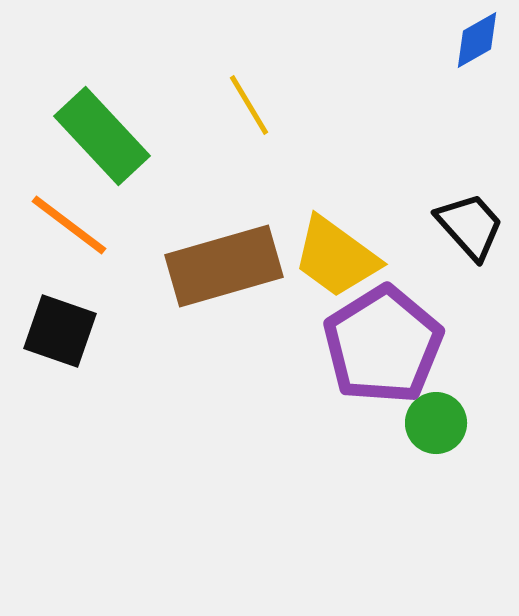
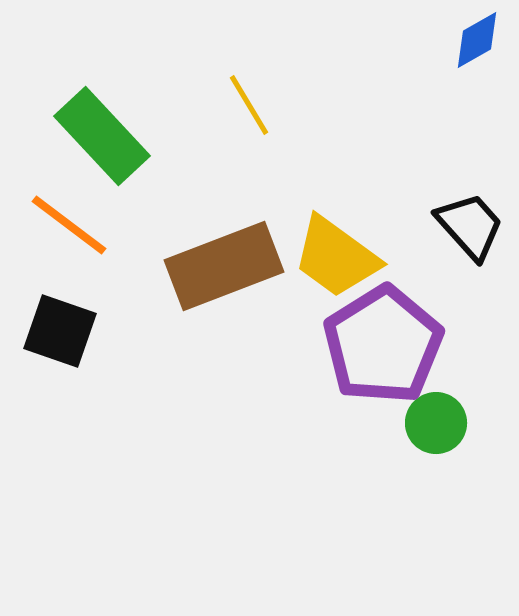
brown rectangle: rotated 5 degrees counterclockwise
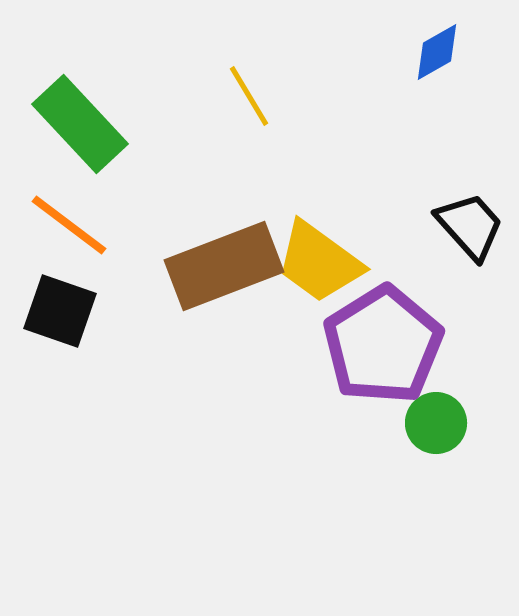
blue diamond: moved 40 px left, 12 px down
yellow line: moved 9 px up
green rectangle: moved 22 px left, 12 px up
yellow trapezoid: moved 17 px left, 5 px down
black square: moved 20 px up
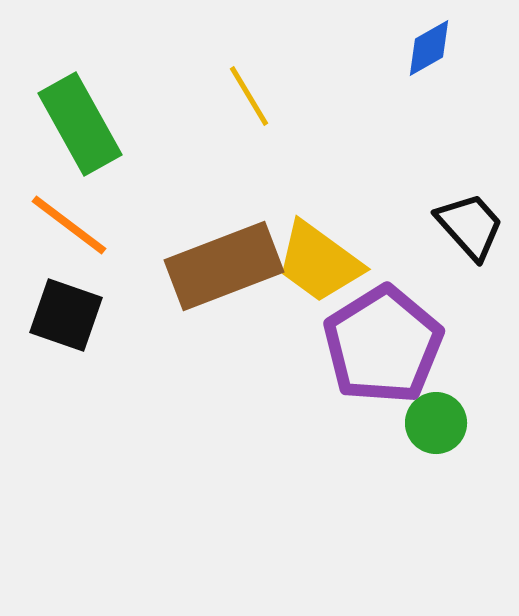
blue diamond: moved 8 px left, 4 px up
green rectangle: rotated 14 degrees clockwise
black square: moved 6 px right, 4 px down
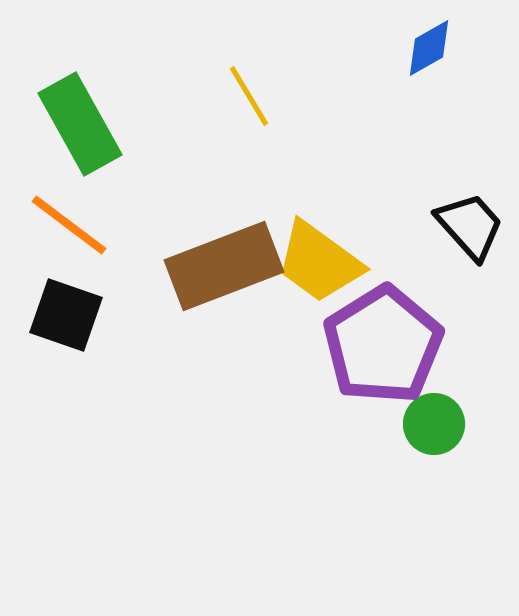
green circle: moved 2 px left, 1 px down
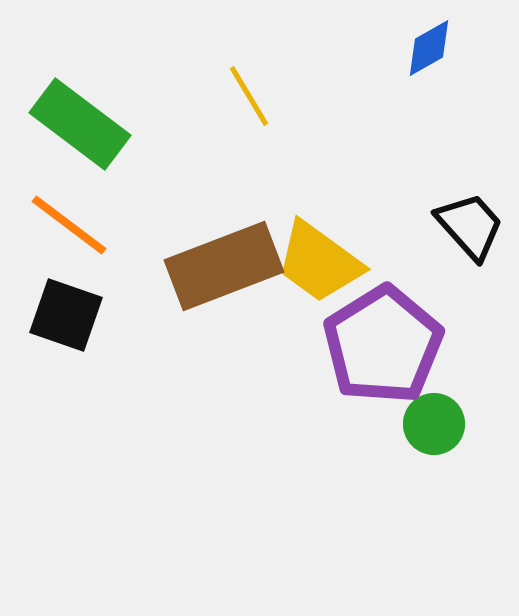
green rectangle: rotated 24 degrees counterclockwise
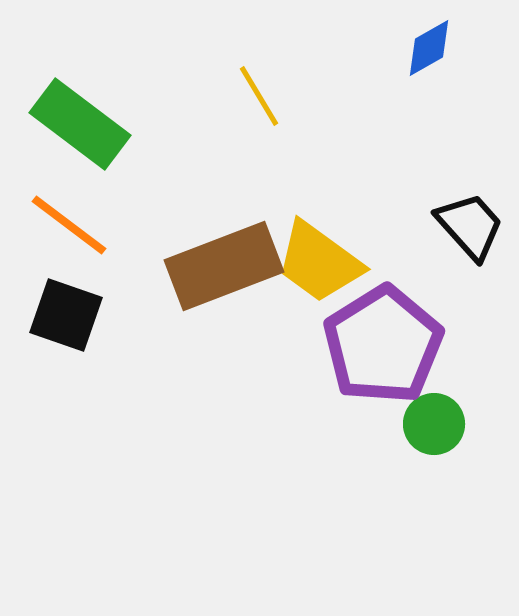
yellow line: moved 10 px right
